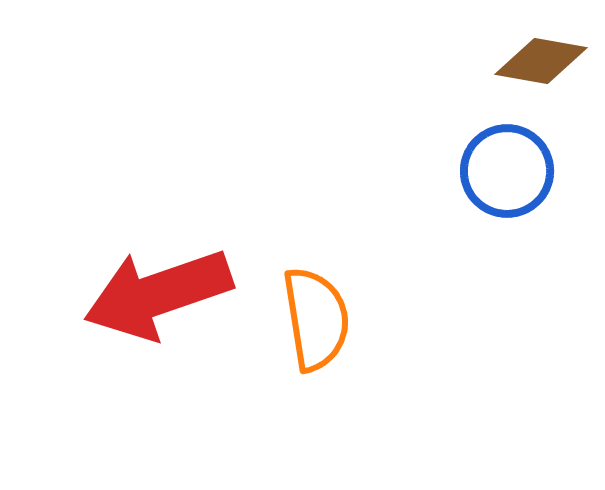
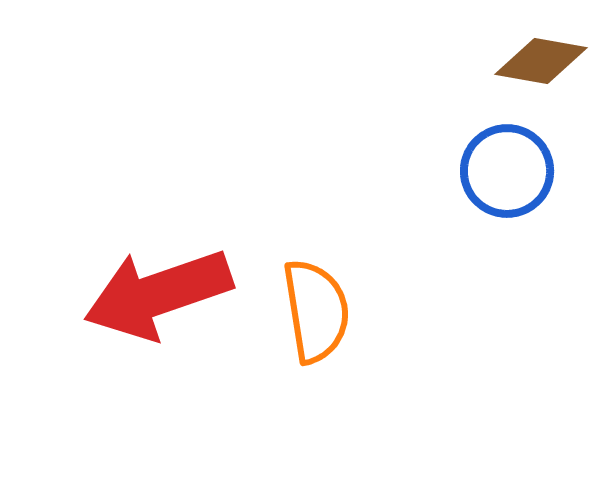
orange semicircle: moved 8 px up
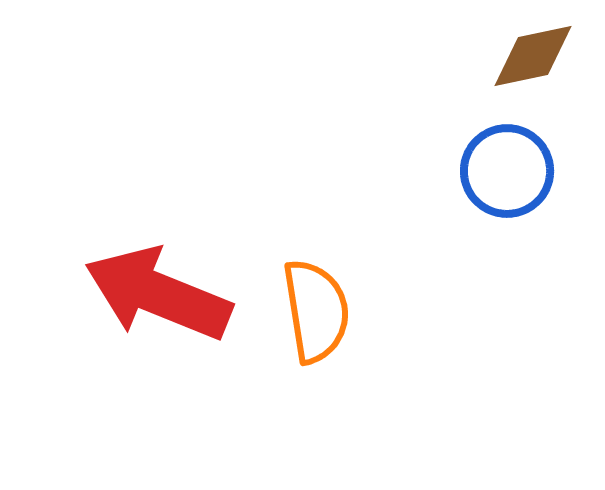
brown diamond: moved 8 px left, 5 px up; rotated 22 degrees counterclockwise
red arrow: rotated 41 degrees clockwise
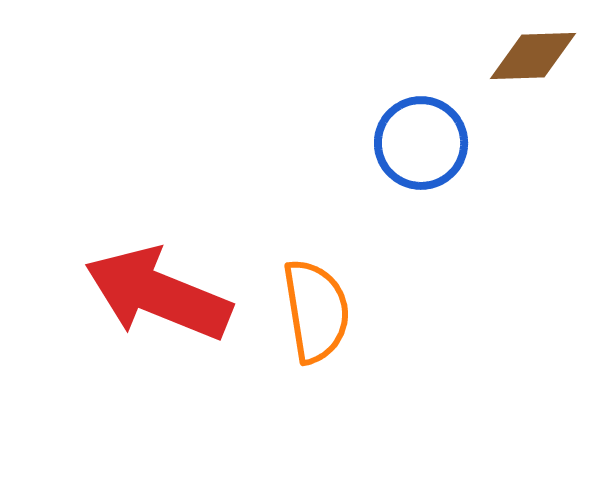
brown diamond: rotated 10 degrees clockwise
blue circle: moved 86 px left, 28 px up
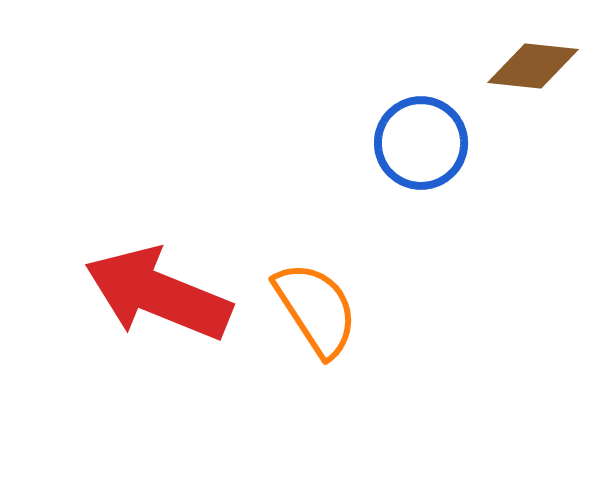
brown diamond: moved 10 px down; rotated 8 degrees clockwise
orange semicircle: moved 2 px up; rotated 24 degrees counterclockwise
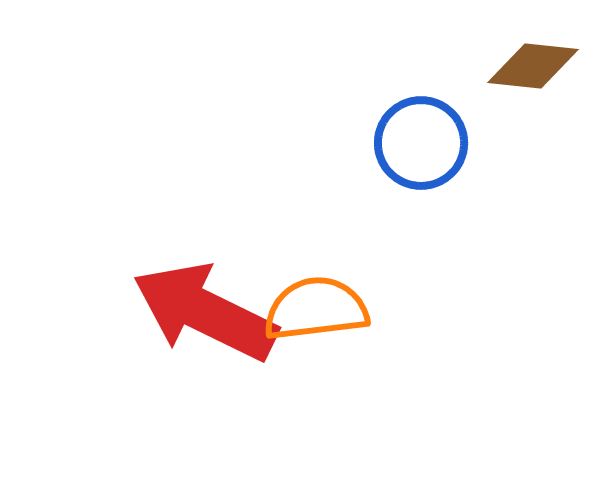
red arrow: moved 47 px right, 18 px down; rotated 4 degrees clockwise
orange semicircle: rotated 64 degrees counterclockwise
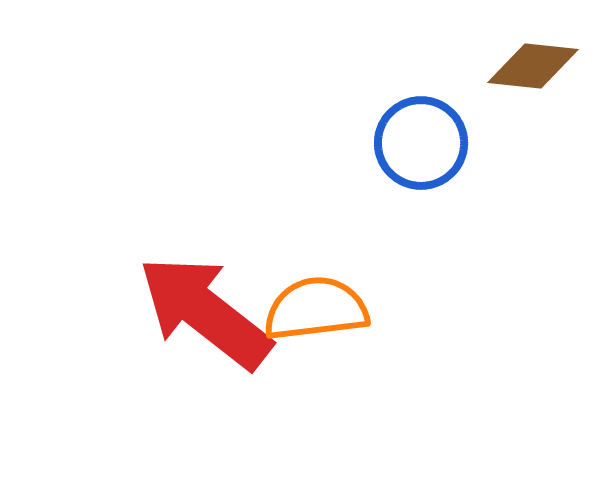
red arrow: rotated 12 degrees clockwise
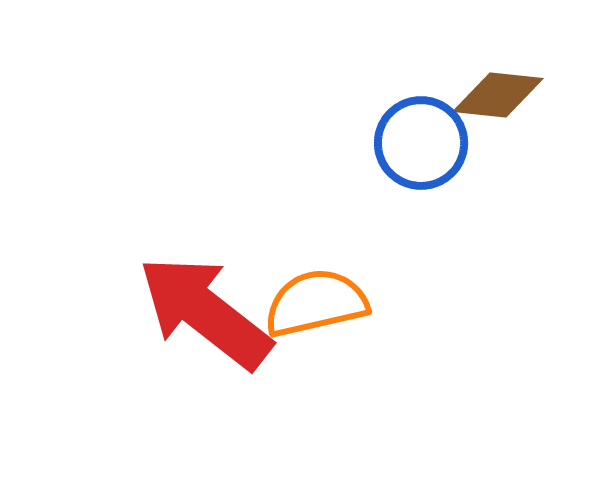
brown diamond: moved 35 px left, 29 px down
orange semicircle: moved 6 px up; rotated 6 degrees counterclockwise
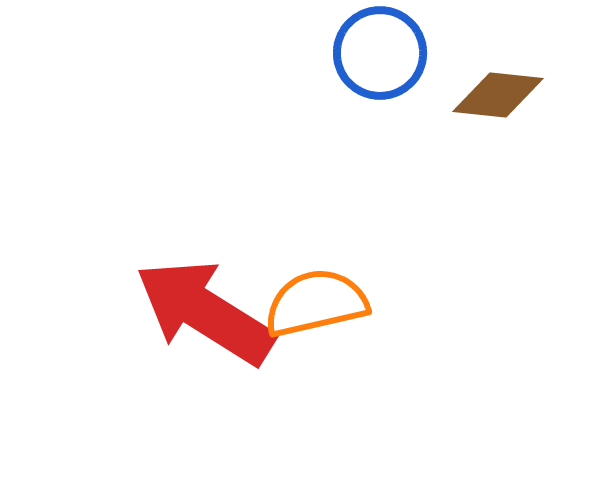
blue circle: moved 41 px left, 90 px up
red arrow: rotated 6 degrees counterclockwise
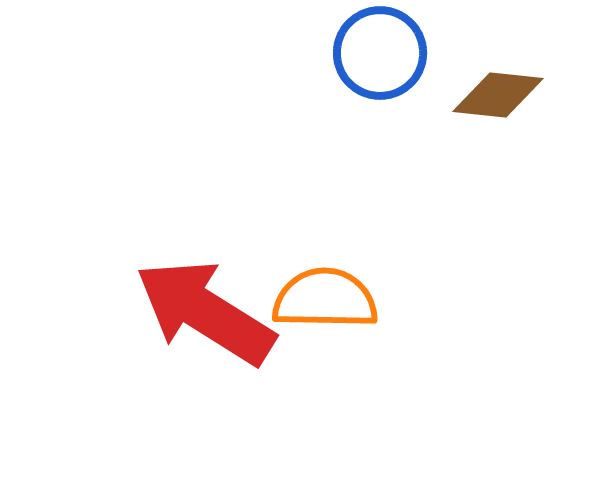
orange semicircle: moved 9 px right, 4 px up; rotated 14 degrees clockwise
